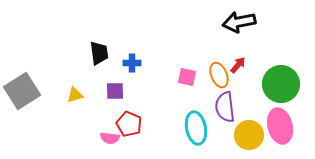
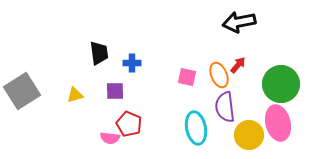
pink ellipse: moved 2 px left, 3 px up
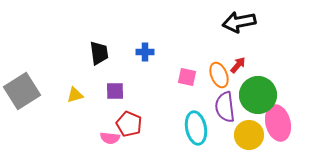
blue cross: moved 13 px right, 11 px up
green circle: moved 23 px left, 11 px down
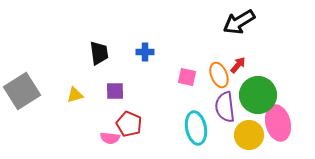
black arrow: rotated 20 degrees counterclockwise
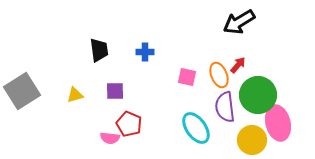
black trapezoid: moved 3 px up
cyan ellipse: rotated 24 degrees counterclockwise
yellow circle: moved 3 px right, 5 px down
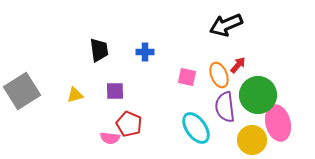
black arrow: moved 13 px left, 3 px down; rotated 8 degrees clockwise
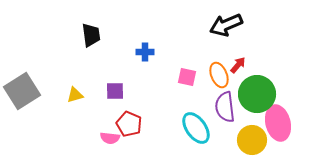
black trapezoid: moved 8 px left, 15 px up
green circle: moved 1 px left, 1 px up
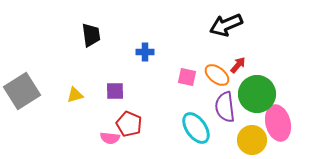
orange ellipse: moved 2 px left; rotated 30 degrees counterclockwise
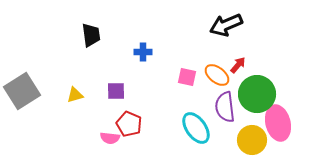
blue cross: moved 2 px left
purple square: moved 1 px right
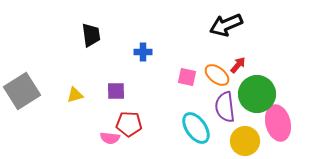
red pentagon: rotated 20 degrees counterclockwise
yellow circle: moved 7 px left, 1 px down
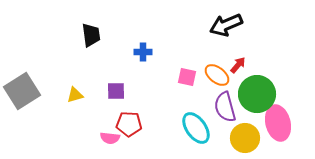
purple semicircle: rotated 8 degrees counterclockwise
yellow circle: moved 3 px up
